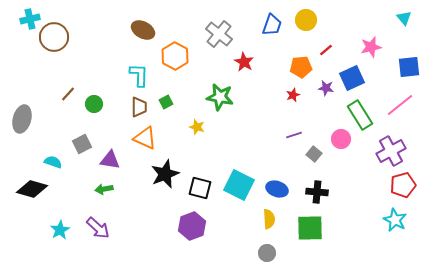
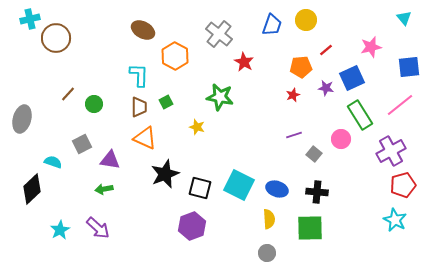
brown circle at (54, 37): moved 2 px right, 1 px down
black diamond at (32, 189): rotated 60 degrees counterclockwise
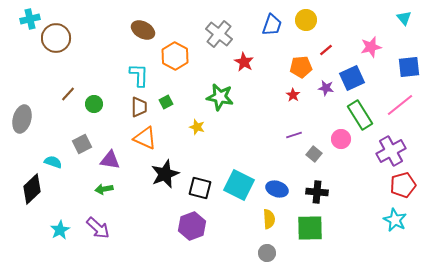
red star at (293, 95): rotated 16 degrees counterclockwise
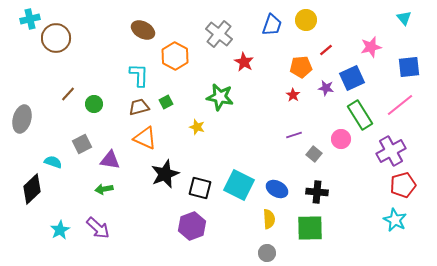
brown trapezoid at (139, 107): rotated 105 degrees counterclockwise
blue ellipse at (277, 189): rotated 10 degrees clockwise
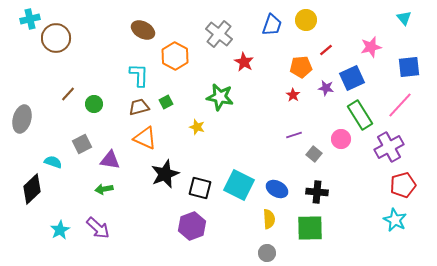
pink line at (400, 105): rotated 8 degrees counterclockwise
purple cross at (391, 151): moved 2 px left, 4 px up
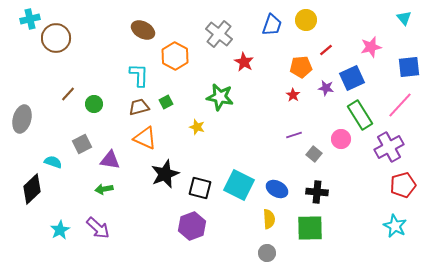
cyan star at (395, 220): moved 6 px down
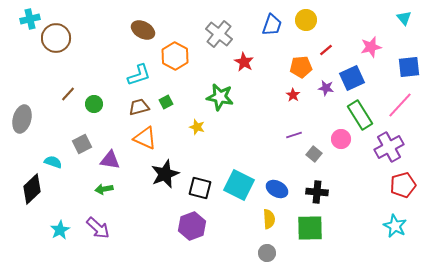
cyan L-shape at (139, 75): rotated 70 degrees clockwise
